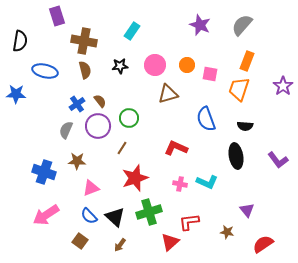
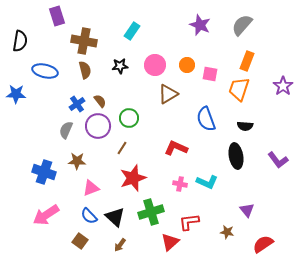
brown triangle at (168, 94): rotated 15 degrees counterclockwise
red star at (135, 178): moved 2 px left
green cross at (149, 212): moved 2 px right
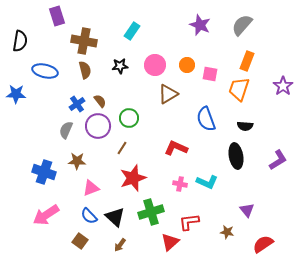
purple L-shape at (278, 160): rotated 85 degrees counterclockwise
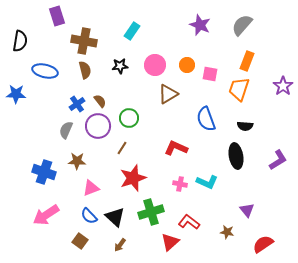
red L-shape at (189, 222): rotated 45 degrees clockwise
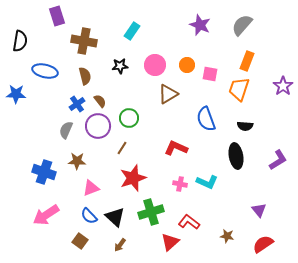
brown semicircle at (85, 70): moved 6 px down
purple triangle at (247, 210): moved 12 px right
brown star at (227, 232): moved 4 px down
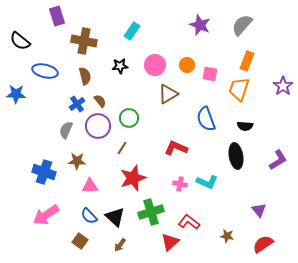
black semicircle at (20, 41): rotated 120 degrees clockwise
pink triangle at (91, 188): moved 1 px left, 2 px up; rotated 18 degrees clockwise
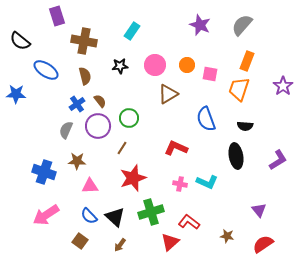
blue ellipse at (45, 71): moved 1 px right, 1 px up; rotated 20 degrees clockwise
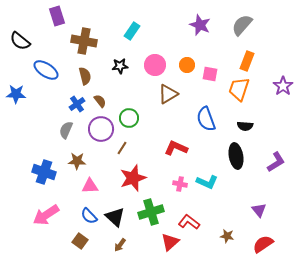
purple circle at (98, 126): moved 3 px right, 3 px down
purple L-shape at (278, 160): moved 2 px left, 2 px down
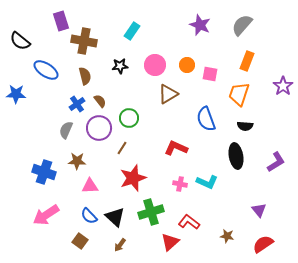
purple rectangle at (57, 16): moved 4 px right, 5 px down
orange trapezoid at (239, 89): moved 5 px down
purple circle at (101, 129): moved 2 px left, 1 px up
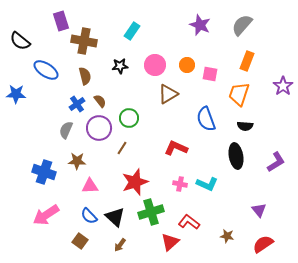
red star at (133, 178): moved 2 px right, 4 px down
cyan L-shape at (207, 182): moved 2 px down
